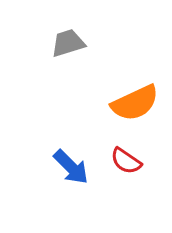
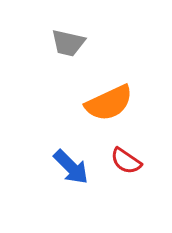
gray trapezoid: rotated 150 degrees counterclockwise
orange semicircle: moved 26 px left
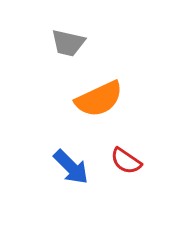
orange semicircle: moved 10 px left, 4 px up
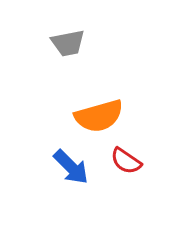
gray trapezoid: rotated 24 degrees counterclockwise
orange semicircle: moved 17 px down; rotated 9 degrees clockwise
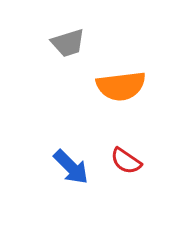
gray trapezoid: rotated 6 degrees counterclockwise
orange semicircle: moved 22 px right, 30 px up; rotated 9 degrees clockwise
